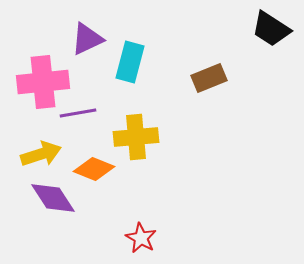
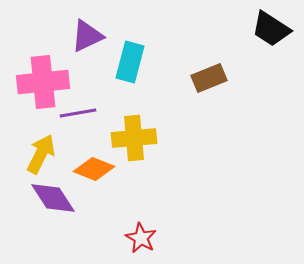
purple triangle: moved 3 px up
yellow cross: moved 2 px left, 1 px down
yellow arrow: rotated 45 degrees counterclockwise
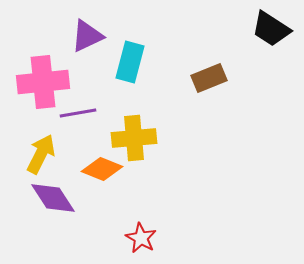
orange diamond: moved 8 px right
